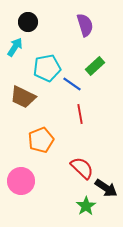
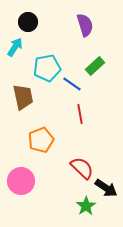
brown trapezoid: rotated 128 degrees counterclockwise
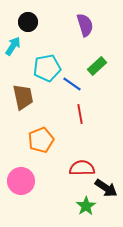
cyan arrow: moved 2 px left, 1 px up
green rectangle: moved 2 px right
red semicircle: rotated 45 degrees counterclockwise
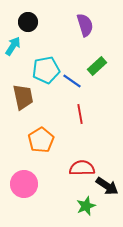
cyan pentagon: moved 1 px left, 2 px down
blue line: moved 3 px up
orange pentagon: rotated 10 degrees counterclockwise
pink circle: moved 3 px right, 3 px down
black arrow: moved 1 px right, 2 px up
green star: rotated 12 degrees clockwise
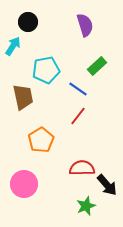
blue line: moved 6 px right, 8 px down
red line: moved 2 px left, 2 px down; rotated 48 degrees clockwise
black arrow: moved 1 px up; rotated 15 degrees clockwise
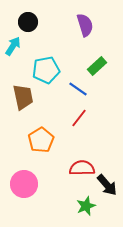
red line: moved 1 px right, 2 px down
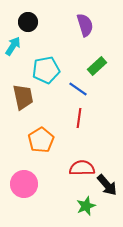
red line: rotated 30 degrees counterclockwise
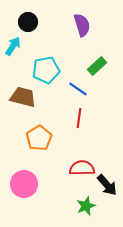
purple semicircle: moved 3 px left
brown trapezoid: rotated 64 degrees counterclockwise
orange pentagon: moved 2 px left, 2 px up
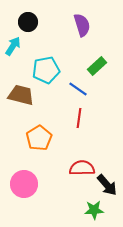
brown trapezoid: moved 2 px left, 2 px up
green star: moved 8 px right, 4 px down; rotated 18 degrees clockwise
